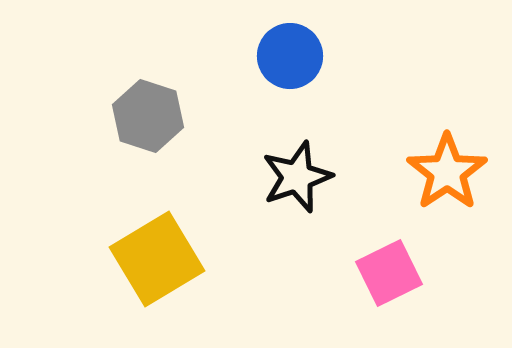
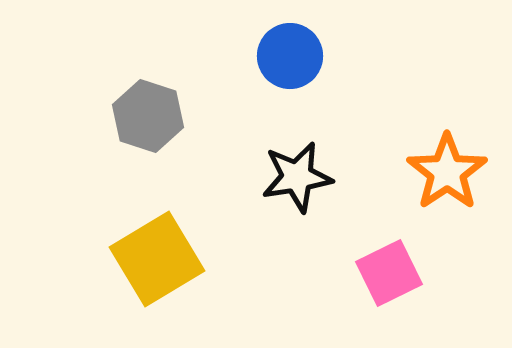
black star: rotated 10 degrees clockwise
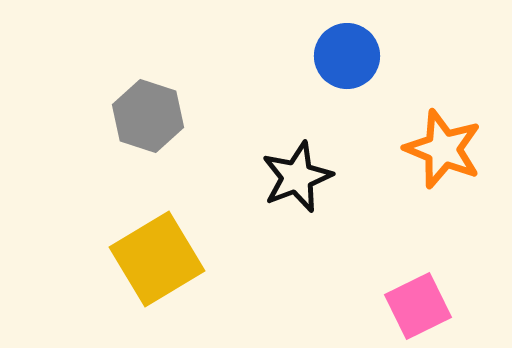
blue circle: moved 57 px right
orange star: moved 4 px left, 23 px up; rotated 16 degrees counterclockwise
black star: rotated 12 degrees counterclockwise
pink square: moved 29 px right, 33 px down
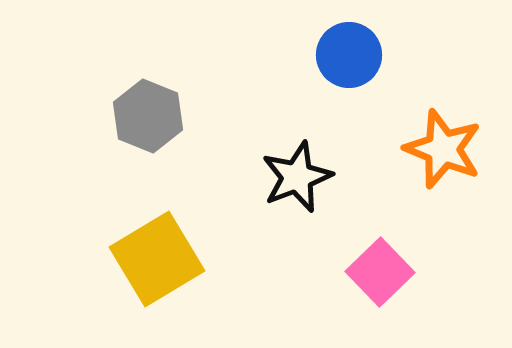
blue circle: moved 2 px right, 1 px up
gray hexagon: rotated 4 degrees clockwise
pink square: moved 38 px left, 34 px up; rotated 18 degrees counterclockwise
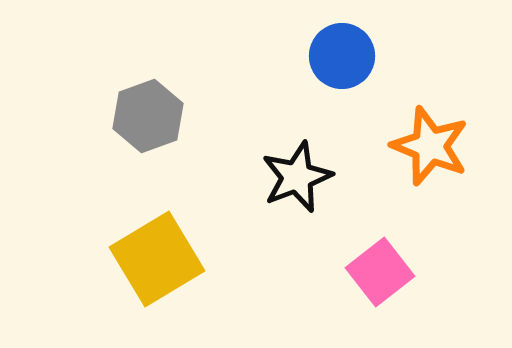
blue circle: moved 7 px left, 1 px down
gray hexagon: rotated 18 degrees clockwise
orange star: moved 13 px left, 3 px up
pink square: rotated 6 degrees clockwise
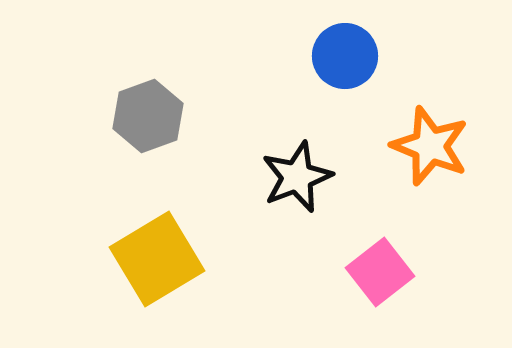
blue circle: moved 3 px right
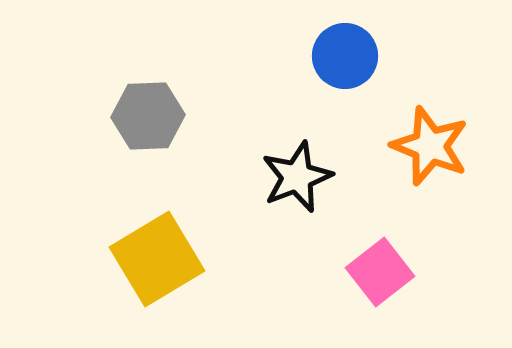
gray hexagon: rotated 18 degrees clockwise
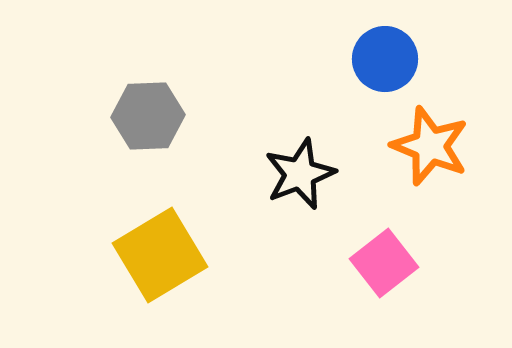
blue circle: moved 40 px right, 3 px down
black star: moved 3 px right, 3 px up
yellow square: moved 3 px right, 4 px up
pink square: moved 4 px right, 9 px up
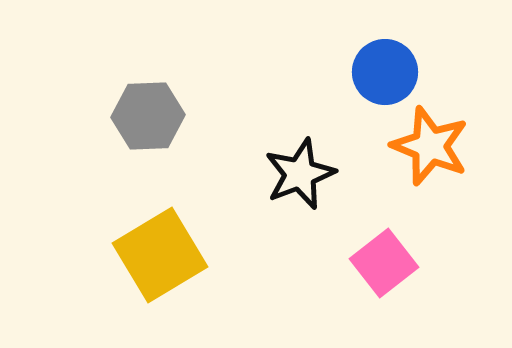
blue circle: moved 13 px down
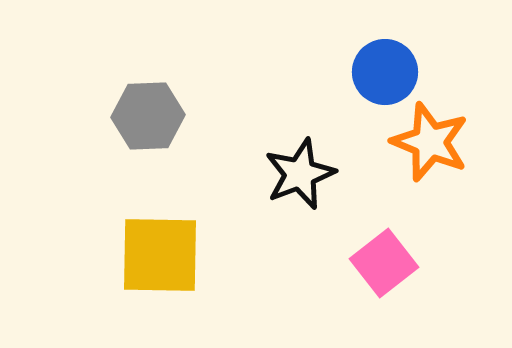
orange star: moved 4 px up
yellow square: rotated 32 degrees clockwise
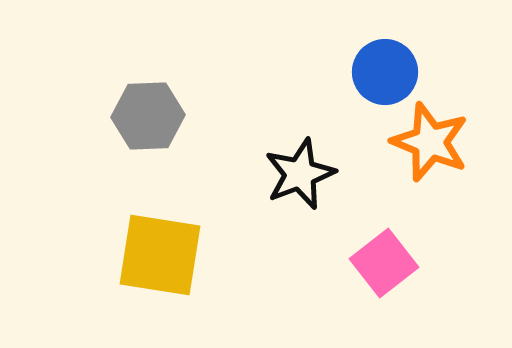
yellow square: rotated 8 degrees clockwise
